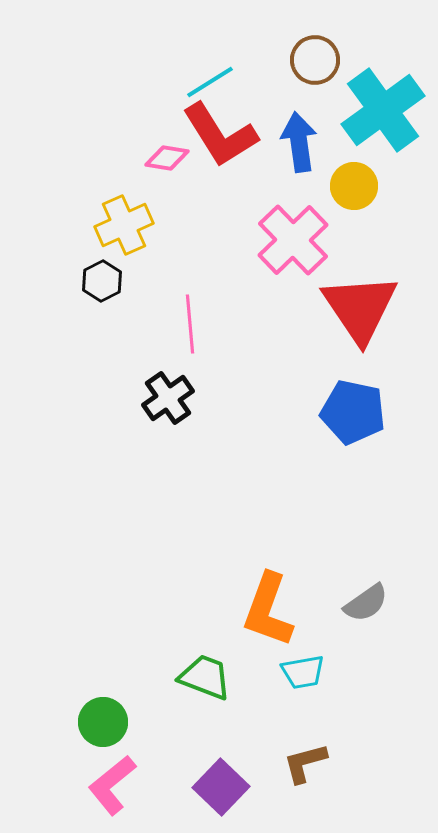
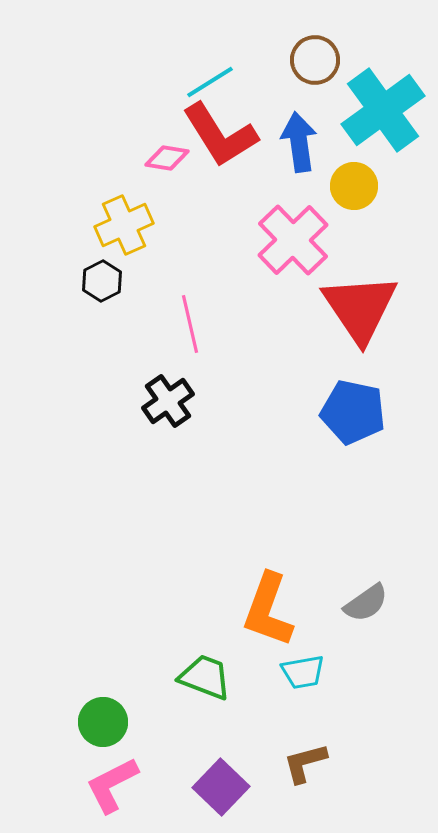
pink line: rotated 8 degrees counterclockwise
black cross: moved 3 px down
pink L-shape: rotated 12 degrees clockwise
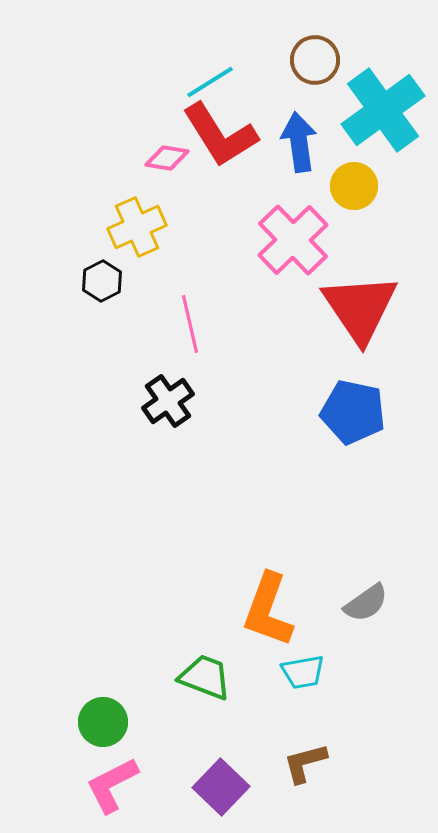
yellow cross: moved 13 px right, 2 px down
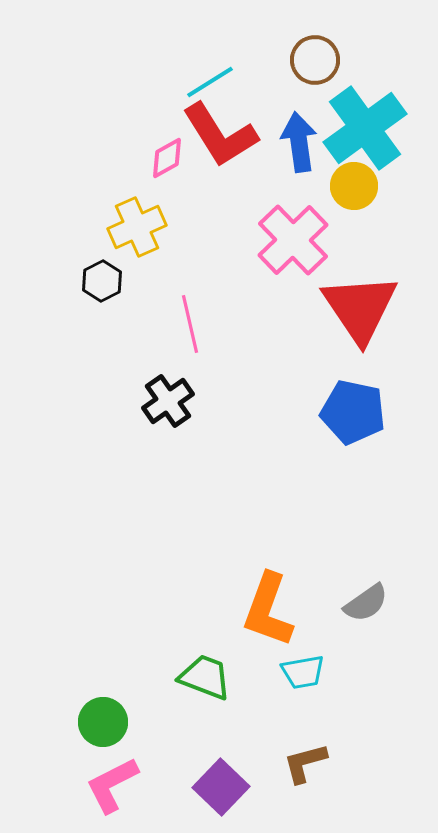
cyan cross: moved 18 px left, 18 px down
pink diamond: rotated 39 degrees counterclockwise
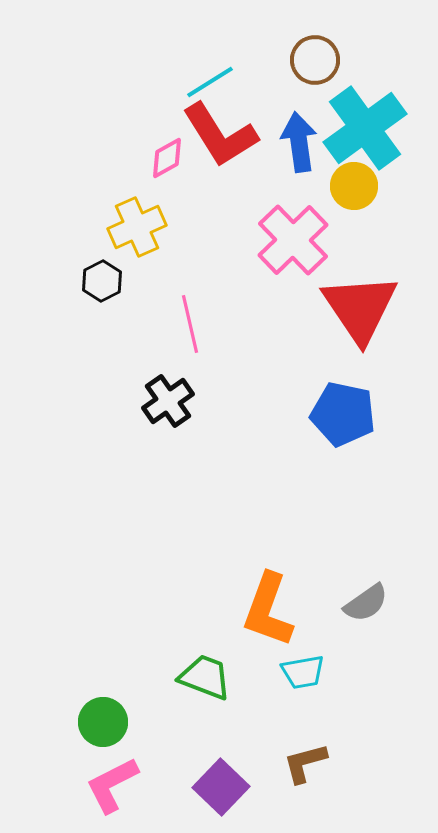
blue pentagon: moved 10 px left, 2 px down
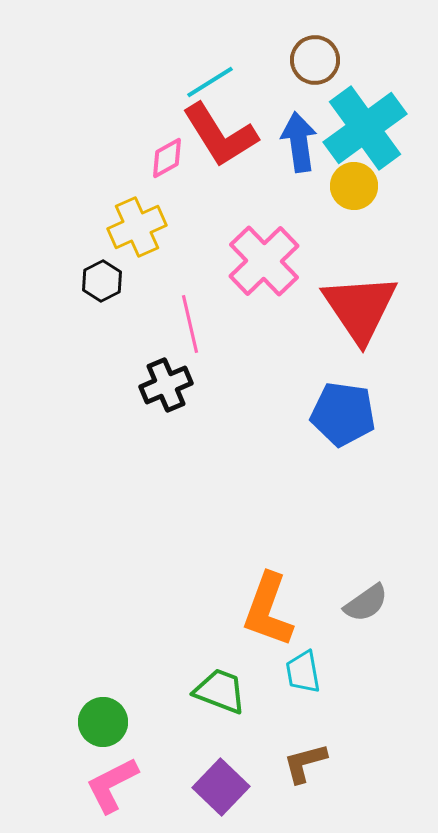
pink cross: moved 29 px left, 21 px down
black cross: moved 2 px left, 16 px up; rotated 12 degrees clockwise
blue pentagon: rotated 4 degrees counterclockwise
cyan trapezoid: rotated 90 degrees clockwise
green trapezoid: moved 15 px right, 14 px down
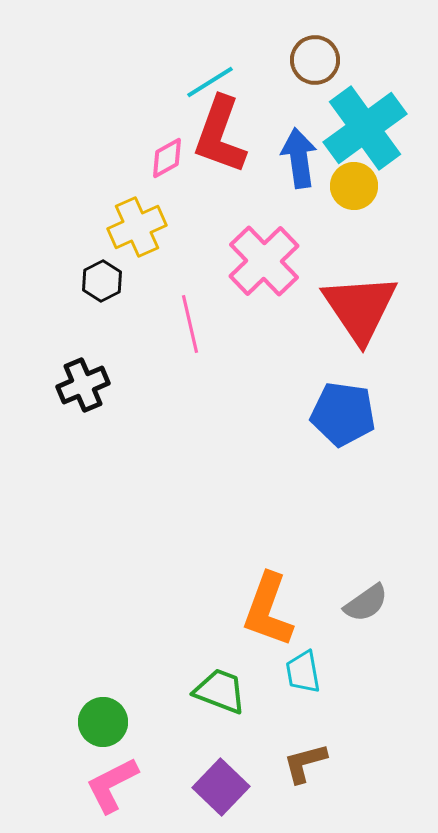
red L-shape: rotated 52 degrees clockwise
blue arrow: moved 16 px down
black cross: moved 83 px left
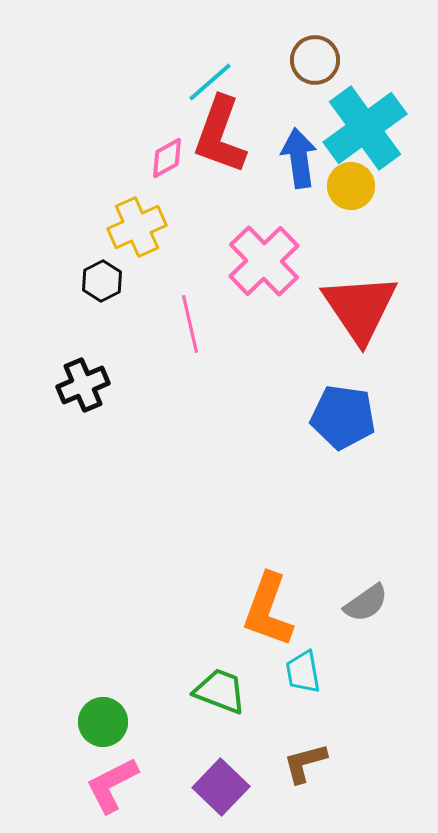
cyan line: rotated 9 degrees counterclockwise
yellow circle: moved 3 px left
blue pentagon: moved 3 px down
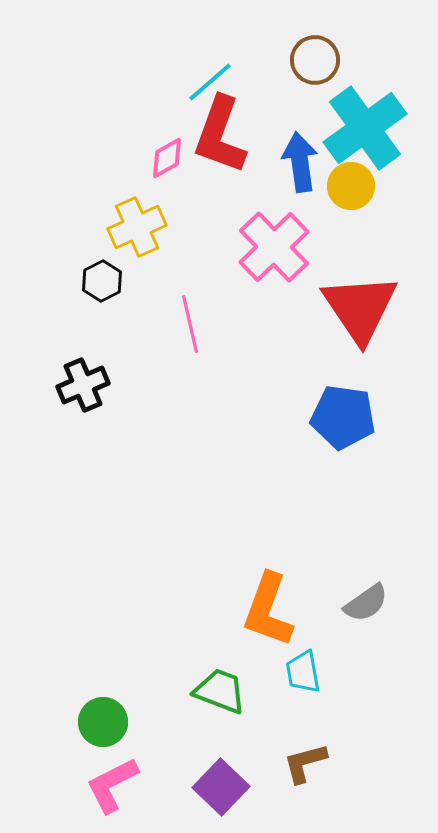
blue arrow: moved 1 px right, 4 px down
pink cross: moved 10 px right, 14 px up
